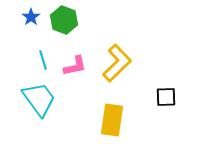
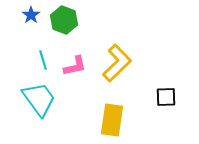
blue star: moved 2 px up
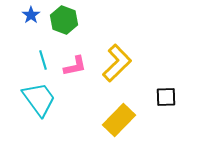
yellow rectangle: moved 7 px right; rotated 36 degrees clockwise
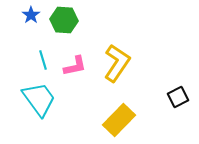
green hexagon: rotated 16 degrees counterclockwise
yellow L-shape: rotated 12 degrees counterclockwise
black square: moved 12 px right; rotated 25 degrees counterclockwise
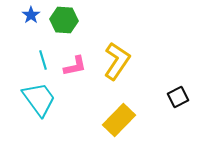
yellow L-shape: moved 2 px up
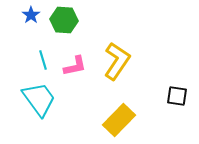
black square: moved 1 px left, 1 px up; rotated 35 degrees clockwise
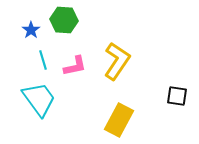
blue star: moved 15 px down
yellow rectangle: rotated 16 degrees counterclockwise
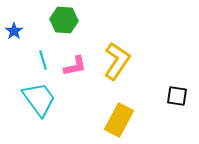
blue star: moved 17 px left, 1 px down
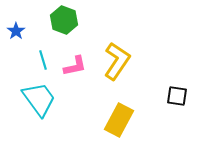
green hexagon: rotated 16 degrees clockwise
blue star: moved 2 px right
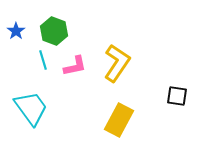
green hexagon: moved 10 px left, 11 px down
yellow L-shape: moved 2 px down
cyan trapezoid: moved 8 px left, 9 px down
